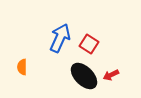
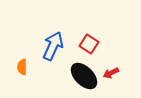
blue arrow: moved 7 px left, 8 px down
red arrow: moved 2 px up
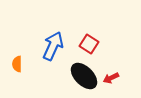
orange semicircle: moved 5 px left, 3 px up
red arrow: moved 5 px down
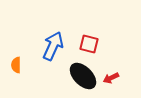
red square: rotated 18 degrees counterclockwise
orange semicircle: moved 1 px left, 1 px down
black ellipse: moved 1 px left
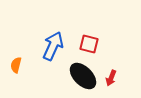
orange semicircle: rotated 14 degrees clockwise
red arrow: rotated 42 degrees counterclockwise
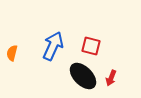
red square: moved 2 px right, 2 px down
orange semicircle: moved 4 px left, 12 px up
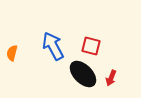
blue arrow: rotated 52 degrees counterclockwise
black ellipse: moved 2 px up
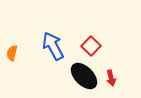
red square: rotated 30 degrees clockwise
black ellipse: moved 1 px right, 2 px down
red arrow: rotated 35 degrees counterclockwise
